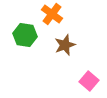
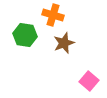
orange cross: moved 1 px right, 1 px down; rotated 20 degrees counterclockwise
brown star: moved 1 px left, 2 px up
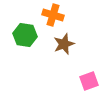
brown star: moved 1 px down
pink square: rotated 30 degrees clockwise
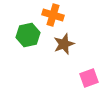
green hexagon: moved 3 px right; rotated 20 degrees counterclockwise
pink square: moved 3 px up
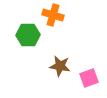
green hexagon: rotated 10 degrees clockwise
brown star: moved 4 px left, 22 px down; rotated 30 degrees clockwise
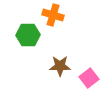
brown star: rotated 10 degrees counterclockwise
pink square: rotated 18 degrees counterclockwise
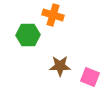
pink square: moved 1 px right, 1 px up; rotated 30 degrees counterclockwise
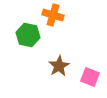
green hexagon: rotated 15 degrees clockwise
brown star: moved 1 px left; rotated 30 degrees counterclockwise
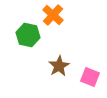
orange cross: rotated 25 degrees clockwise
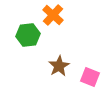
green hexagon: rotated 20 degrees counterclockwise
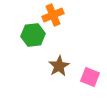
orange cross: rotated 25 degrees clockwise
green hexagon: moved 5 px right
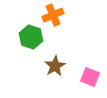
green hexagon: moved 2 px left, 2 px down; rotated 25 degrees clockwise
brown star: moved 4 px left
